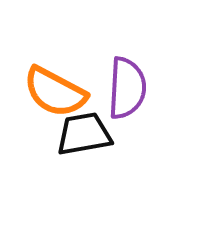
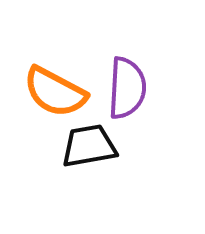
black trapezoid: moved 5 px right, 12 px down
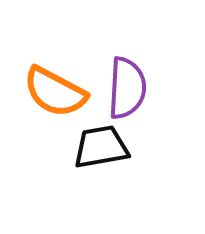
black trapezoid: moved 12 px right, 1 px down
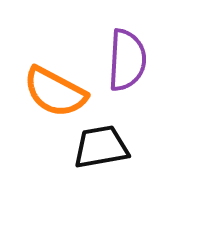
purple semicircle: moved 28 px up
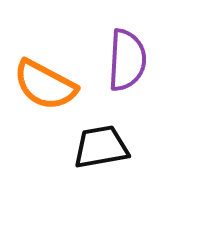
orange semicircle: moved 10 px left, 7 px up
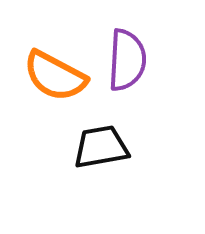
orange semicircle: moved 10 px right, 9 px up
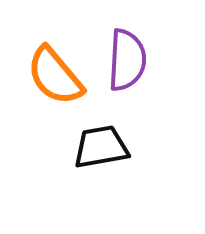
orange semicircle: rotated 22 degrees clockwise
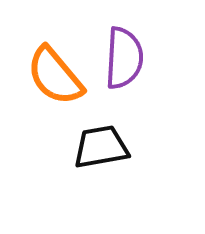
purple semicircle: moved 3 px left, 2 px up
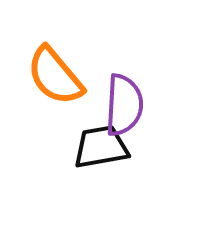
purple semicircle: moved 47 px down
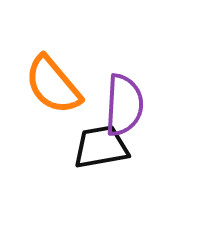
orange semicircle: moved 2 px left, 9 px down
